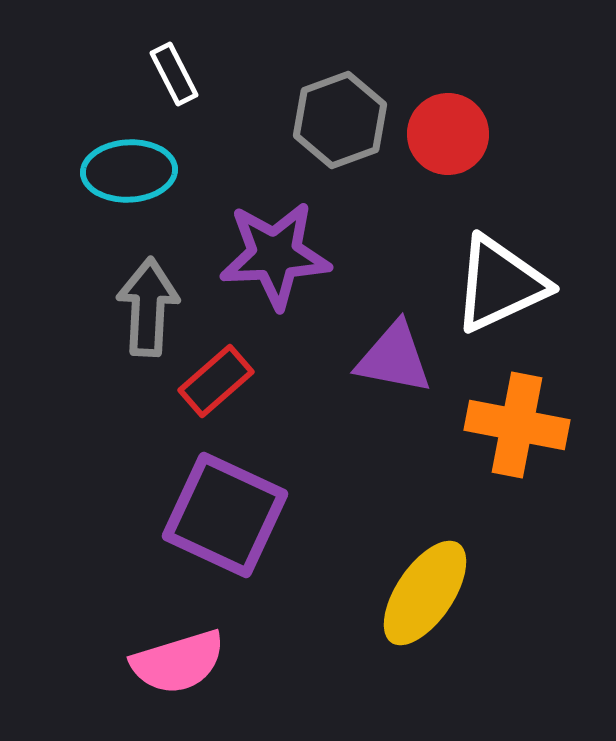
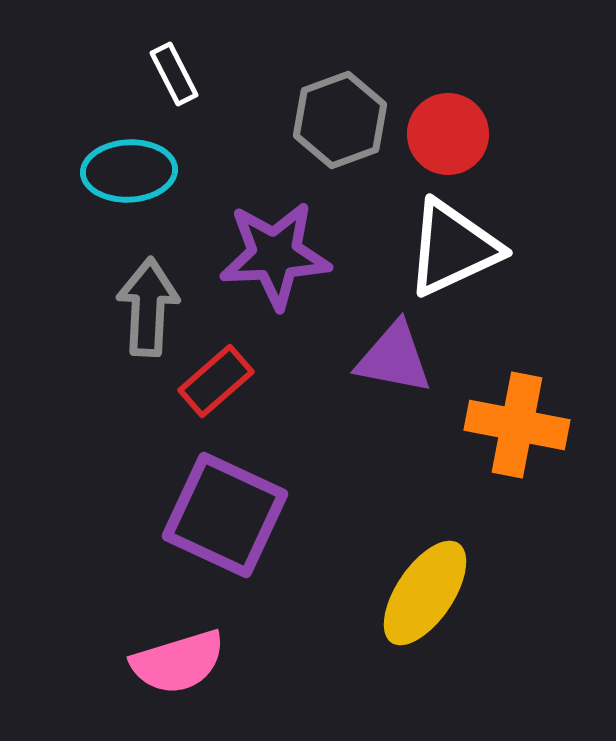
white triangle: moved 47 px left, 36 px up
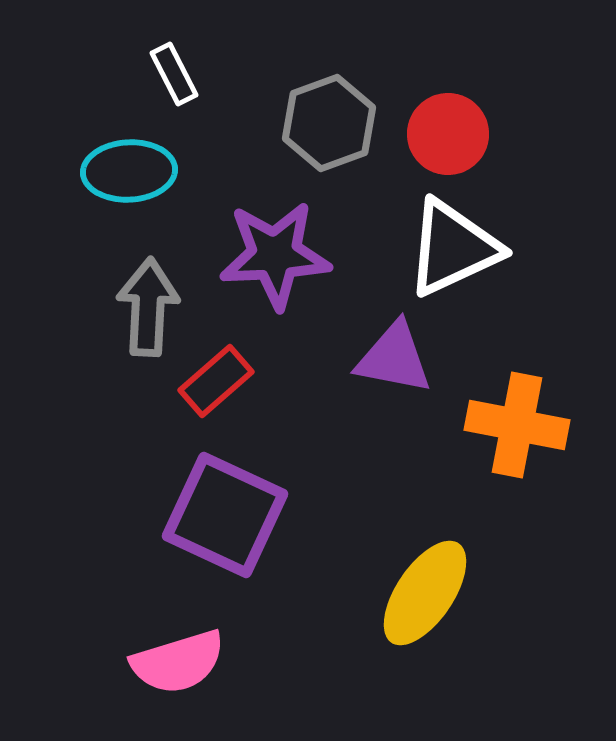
gray hexagon: moved 11 px left, 3 px down
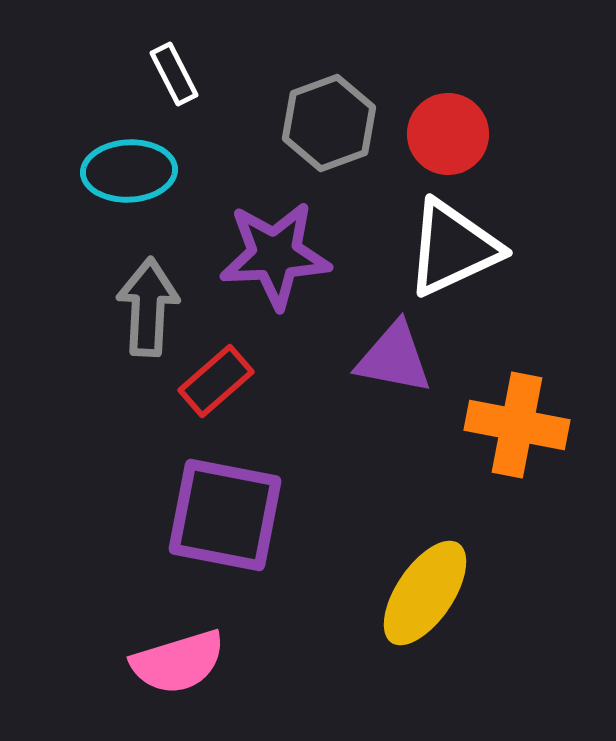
purple square: rotated 14 degrees counterclockwise
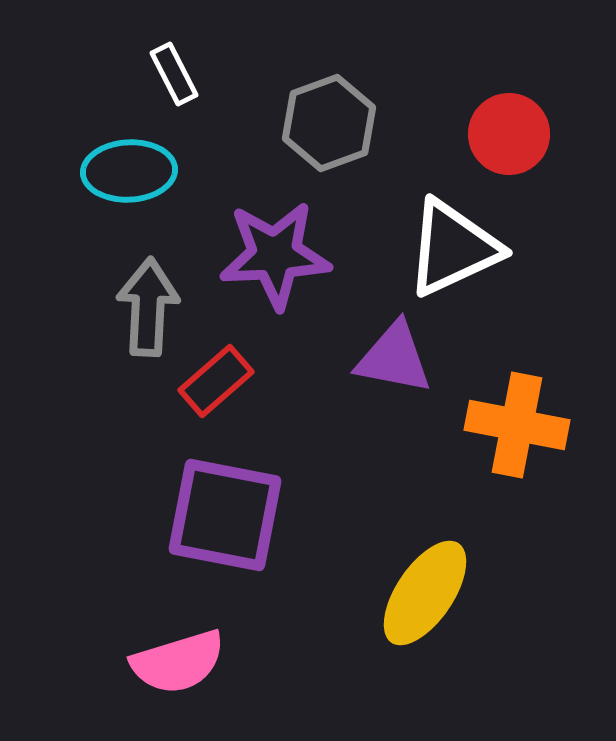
red circle: moved 61 px right
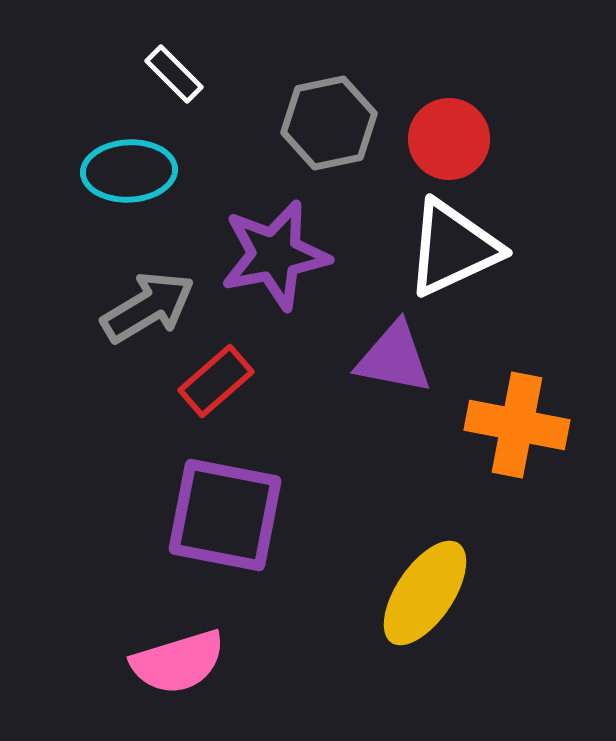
white rectangle: rotated 18 degrees counterclockwise
gray hexagon: rotated 8 degrees clockwise
red circle: moved 60 px left, 5 px down
purple star: rotated 8 degrees counterclockwise
gray arrow: rotated 56 degrees clockwise
